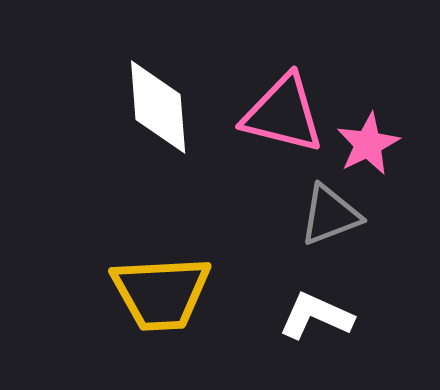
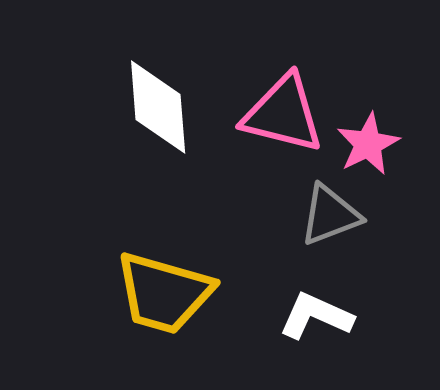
yellow trapezoid: moved 3 px right; rotated 19 degrees clockwise
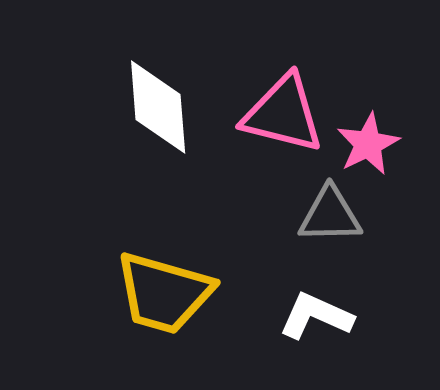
gray triangle: rotated 20 degrees clockwise
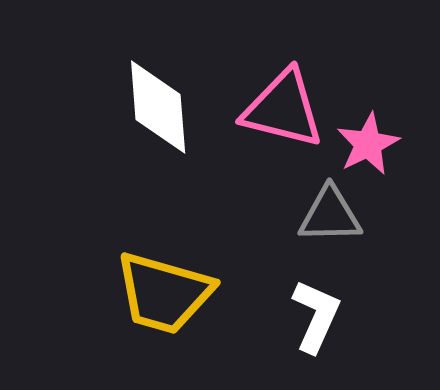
pink triangle: moved 5 px up
white L-shape: rotated 90 degrees clockwise
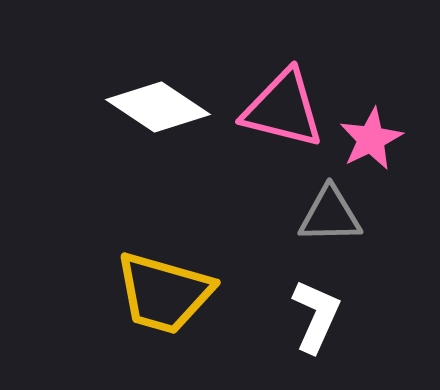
white diamond: rotated 52 degrees counterclockwise
pink star: moved 3 px right, 5 px up
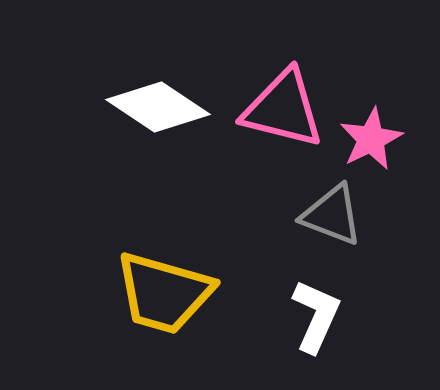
gray triangle: moved 2 px right; rotated 22 degrees clockwise
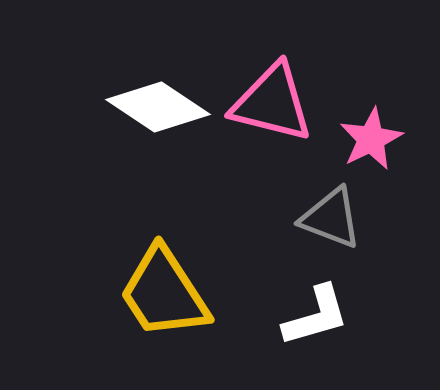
pink triangle: moved 11 px left, 6 px up
gray triangle: moved 1 px left, 3 px down
yellow trapezoid: rotated 41 degrees clockwise
white L-shape: rotated 50 degrees clockwise
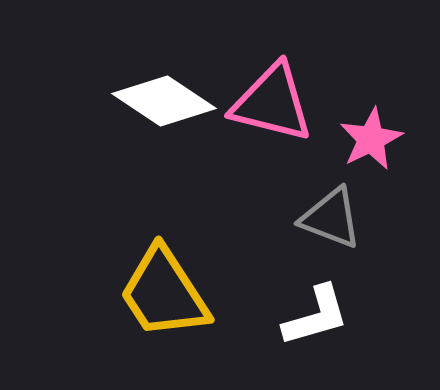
white diamond: moved 6 px right, 6 px up
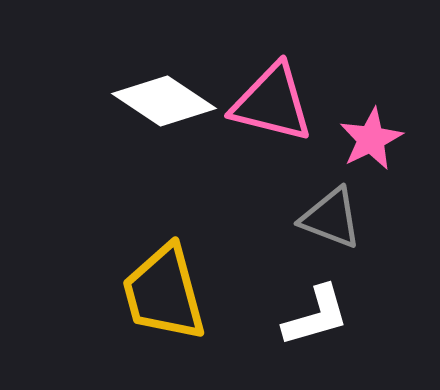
yellow trapezoid: rotated 18 degrees clockwise
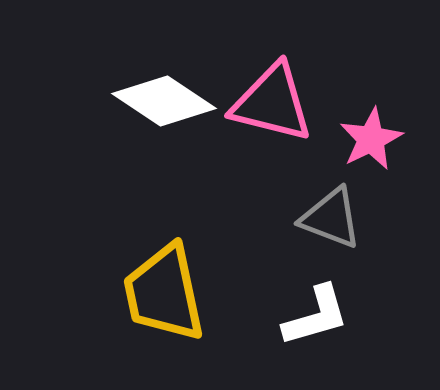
yellow trapezoid: rotated 3 degrees clockwise
